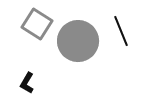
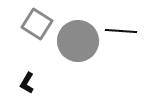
black line: rotated 64 degrees counterclockwise
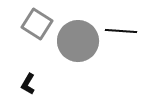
black L-shape: moved 1 px right, 1 px down
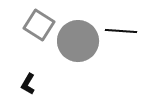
gray square: moved 2 px right, 1 px down
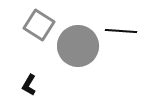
gray circle: moved 5 px down
black L-shape: moved 1 px right, 1 px down
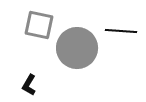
gray square: rotated 20 degrees counterclockwise
gray circle: moved 1 px left, 2 px down
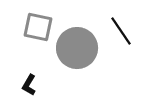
gray square: moved 1 px left, 2 px down
black line: rotated 52 degrees clockwise
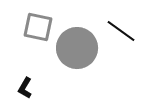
black line: rotated 20 degrees counterclockwise
black L-shape: moved 4 px left, 3 px down
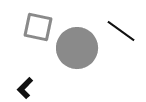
black L-shape: rotated 15 degrees clockwise
